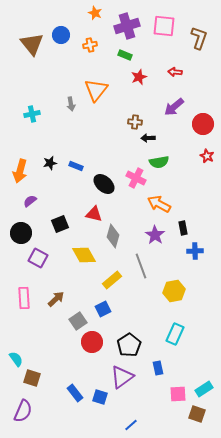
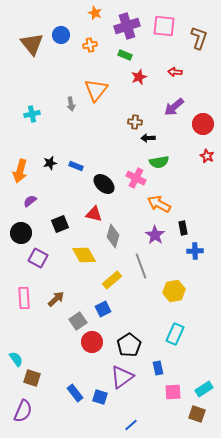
pink square at (178, 394): moved 5 px left, 2 px up
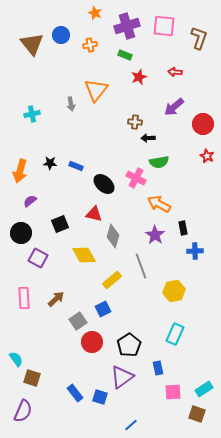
black star at (50, 163): rotated 16 degrees clockwise
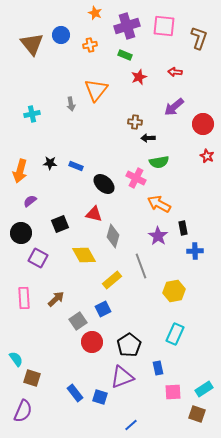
purple star at (155, 235): moved 3 px right, 1 px down
purple triangle at (122, 377): rotated 15 degrees clockwise
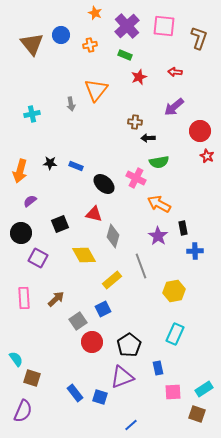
purple cross at (127, 26): rotated 25 degrees counterclockwise
red circle at (203, 124): moved 3 px left, 7 px down
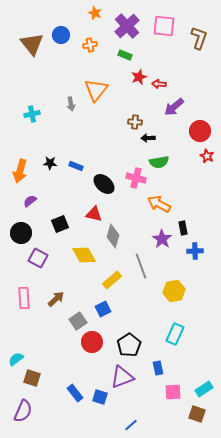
red arrow at (175, 72): moved 16 px left, 12 px down
pink cross at (136, 178): rotated 12 degrees counterclockwise
purple star at (158, 236): moved 4 px right, 3 px down
cyan semicircle at (16, 359): rotated 91 degrees counterclockwise
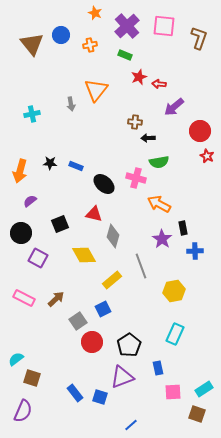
pink rectangle at (24, 298): rotated 60 degrees counterclockwise
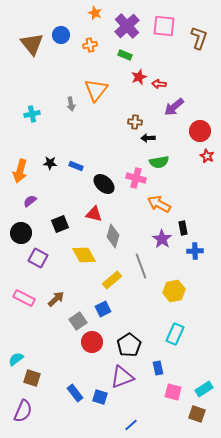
pink square at (173, 392): rotated 18 degrees clockwise
